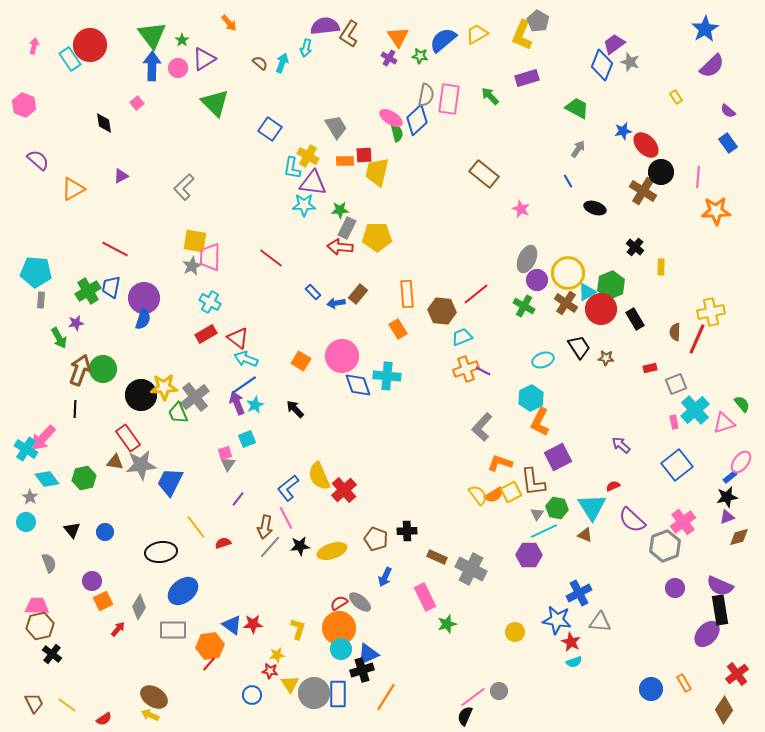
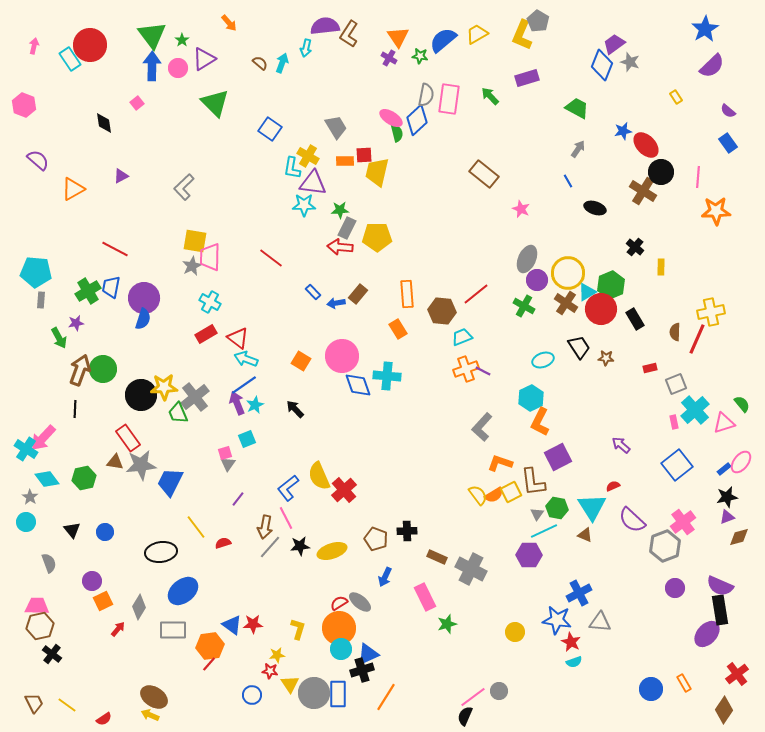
blue rectangle at (730, 477): moved 6 px left, 8 px up
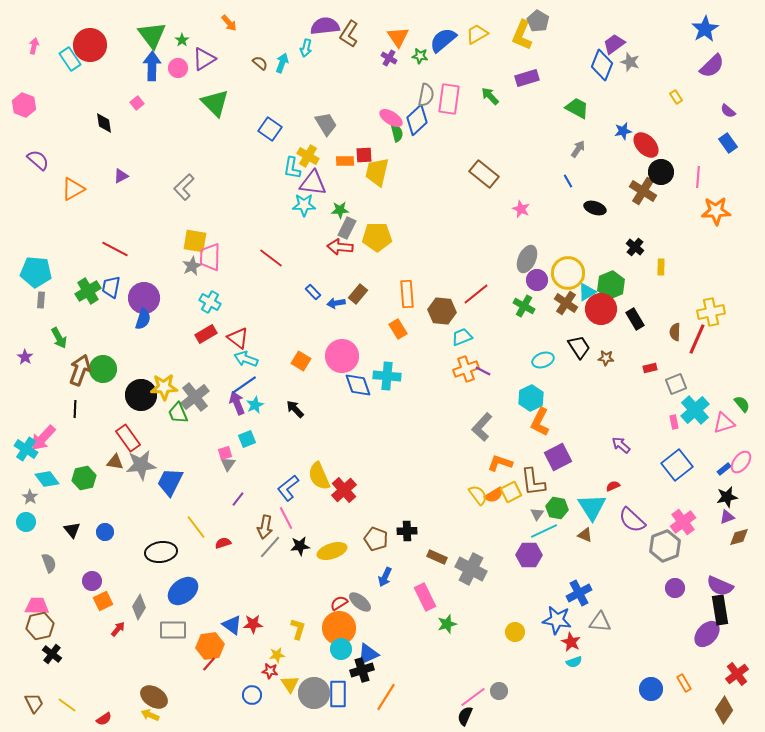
gray trapezoid at (336, 127): moved 10 px left, 3 px up
purple star at (76, 323): moved 51 px left, 34 px down; rotated 28 degrees counterclockwise
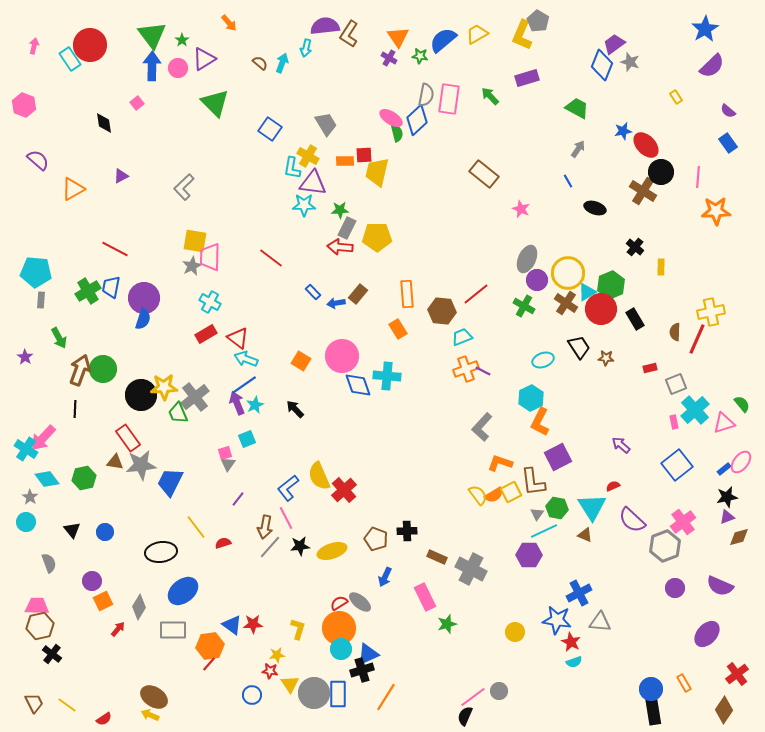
black rectangle at (720, 610): moved 67 px left, 100 px down
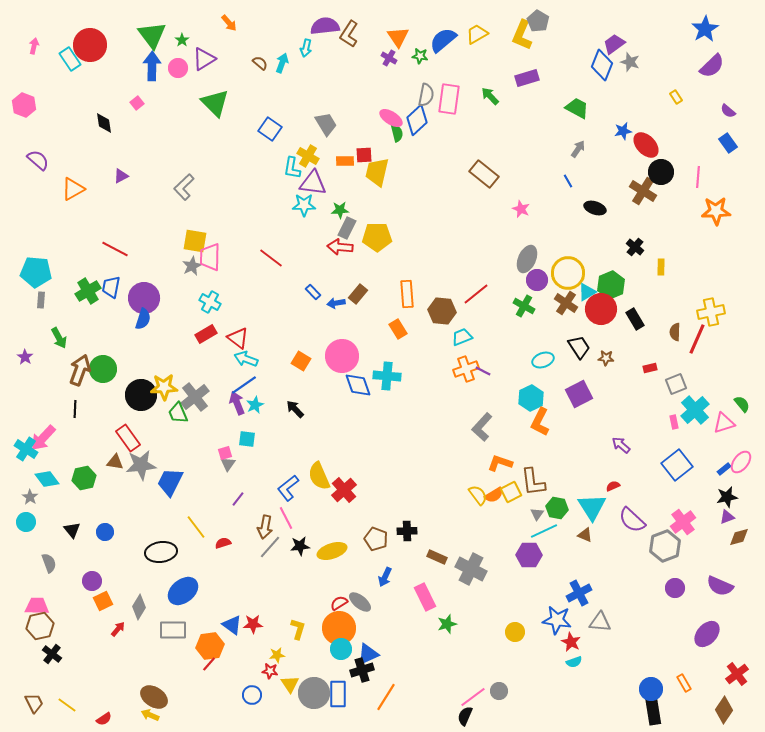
cyan square at (247, 439): rotated 30 degrees clockwise
purple square at (558, 457): moved 21 px right, 63 px up
